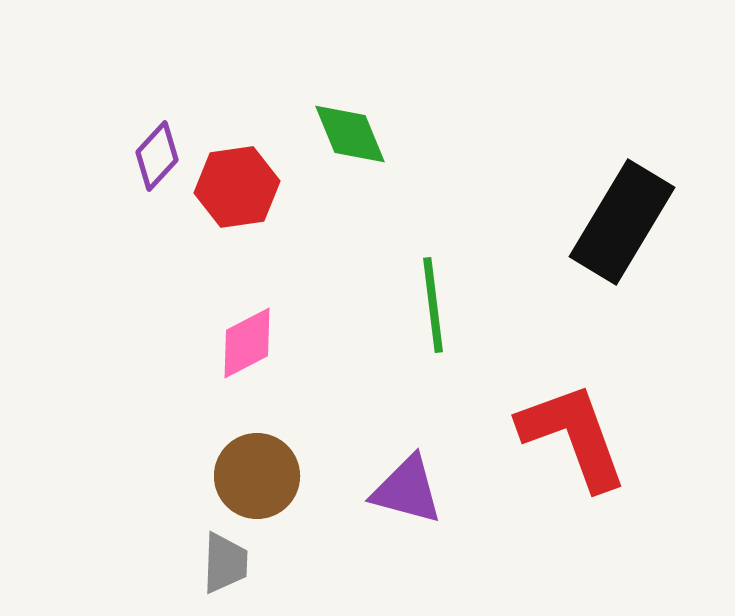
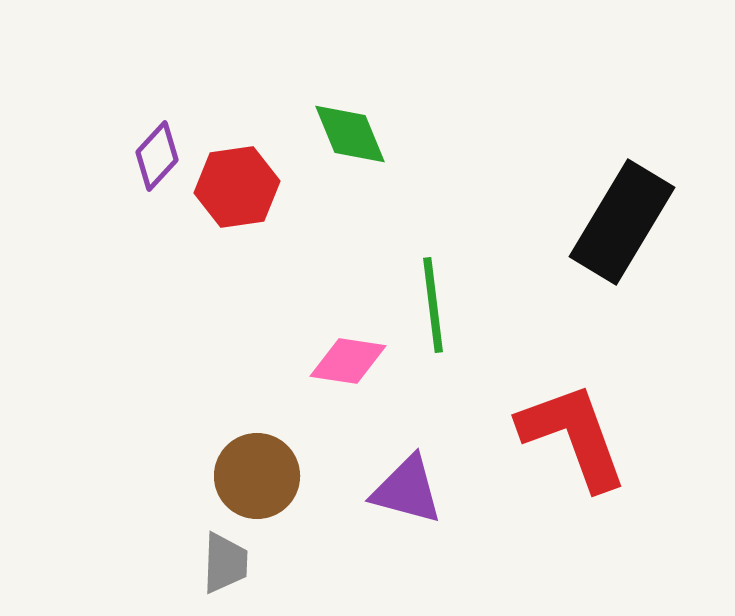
pink diamond: moved 101 px right, 18 px down; rotated 36 degrees clockwise
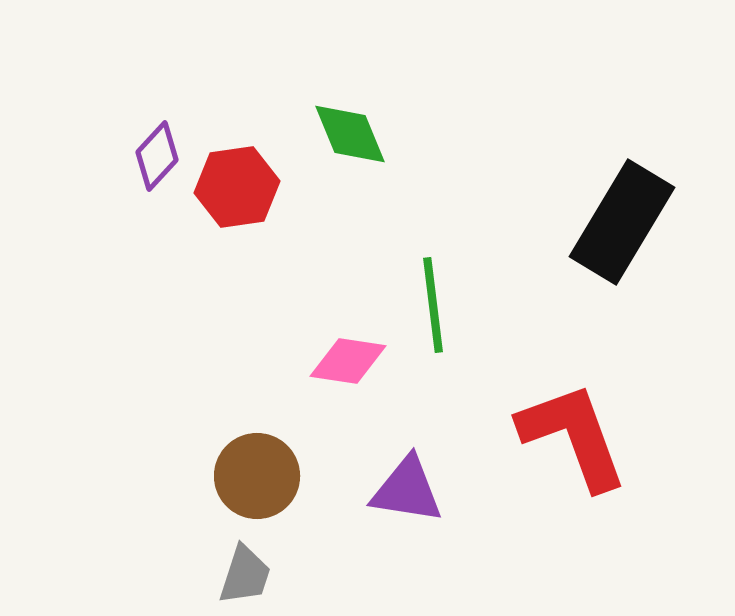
purple triangle: rotated 6 degrees counterclockwise
gray trapezoid: moved 20 px right, 12 px down; rotated 16 degrees clockwise
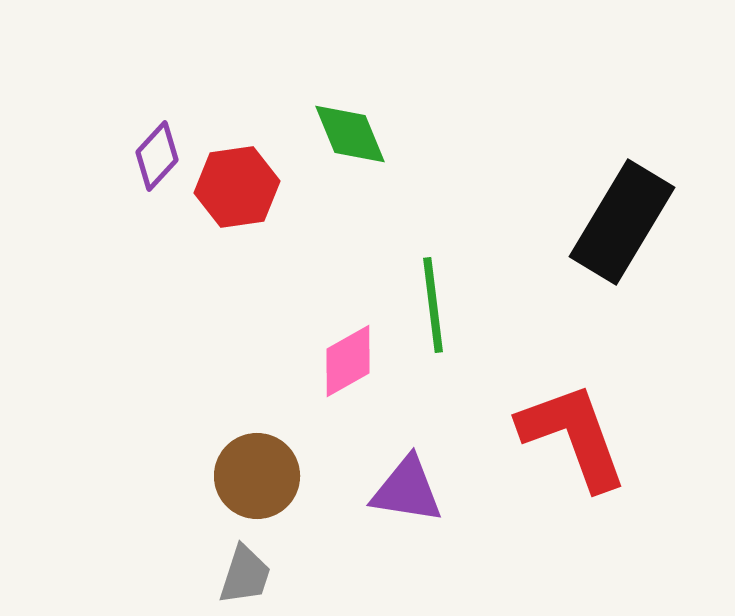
pink diamond: rotated 38 degrees counterclockwise
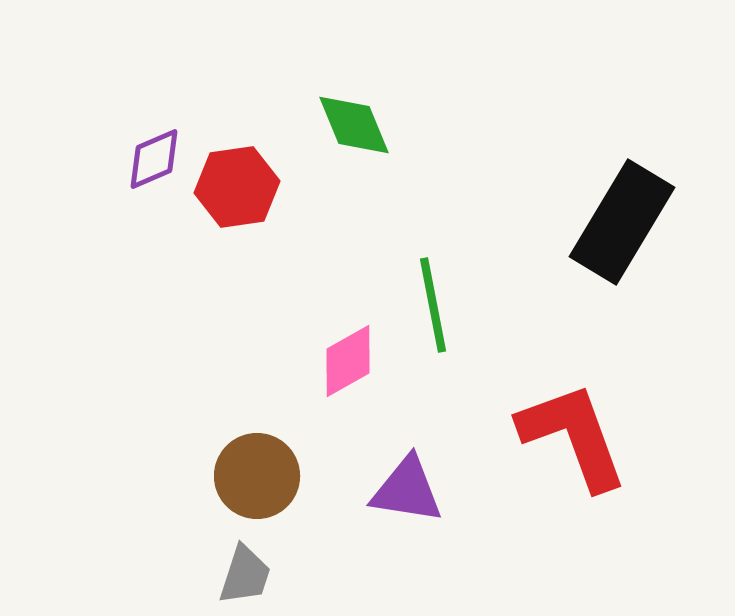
green diamond: moved 4 px right, 9 px up
purple diamond: moved 3 px left, 3 px down; rotated 24 degrees clockwise
green line: rotated 4 degrees counterclockwise
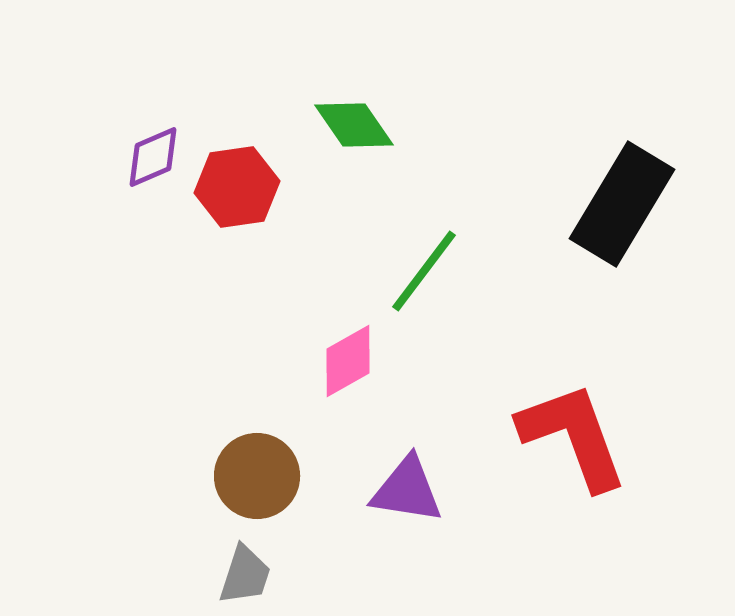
green diamond: rotated 12 degrees counterclockwise
purple diamond: moved 1 px left, 2 px up
black rectangle: moved 18 px up
green line: moved 9 px left, 34 px up; rotated 48 degrees clockwise
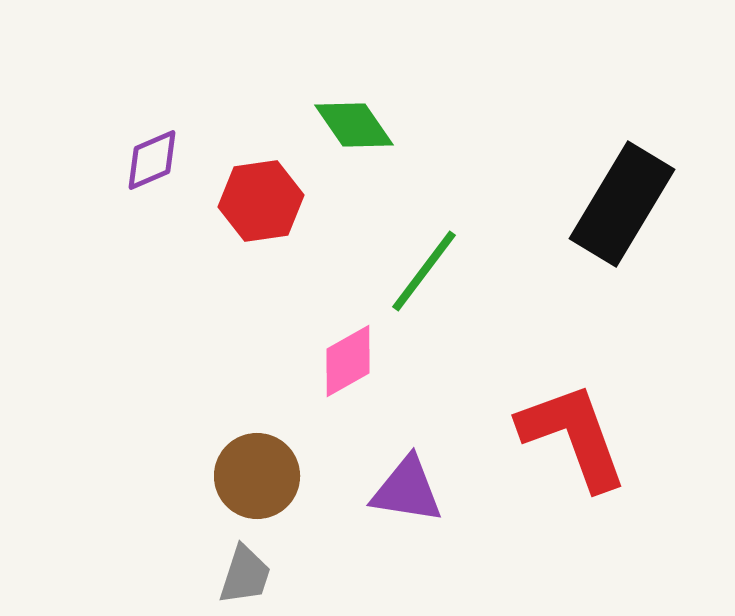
purple diamond: moved 1 px left, 3 px down
red hexagon: moved 24 px right, 14 px down
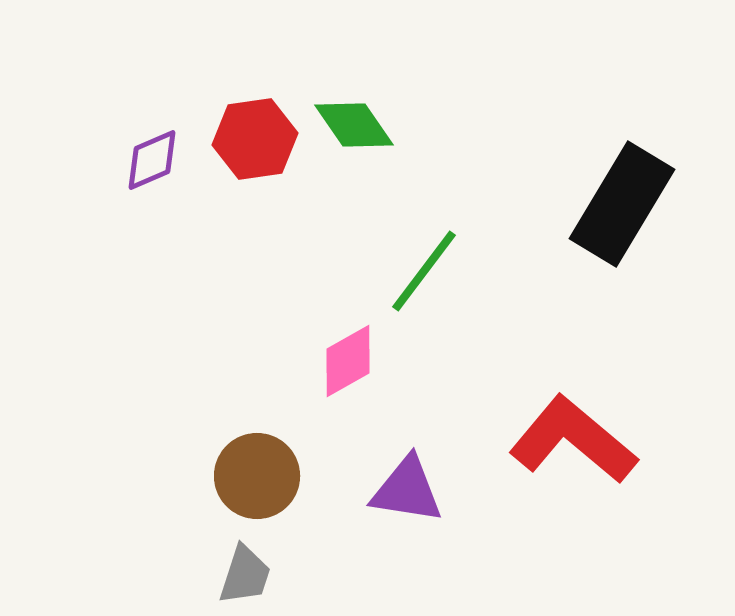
red hexagon: moved 6 px left, 62 px up
red L-shape: moved 4 px down; rotated 30 degrees counterclockwise
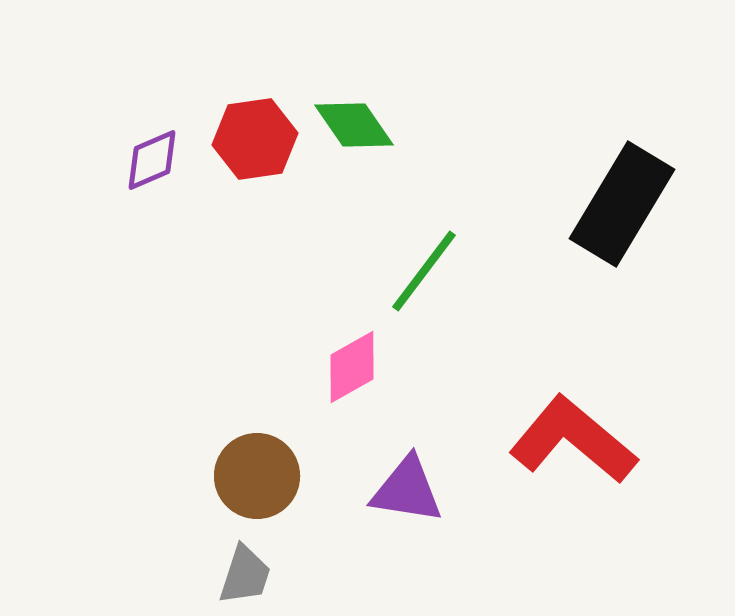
pink diamond: moved 4 px right, 6 px down
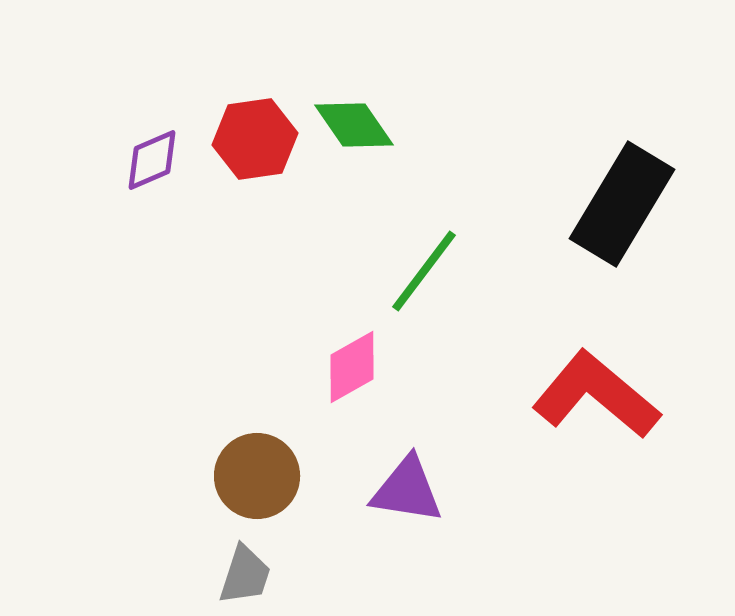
red L-shape: moved 23 px right, 45 px up
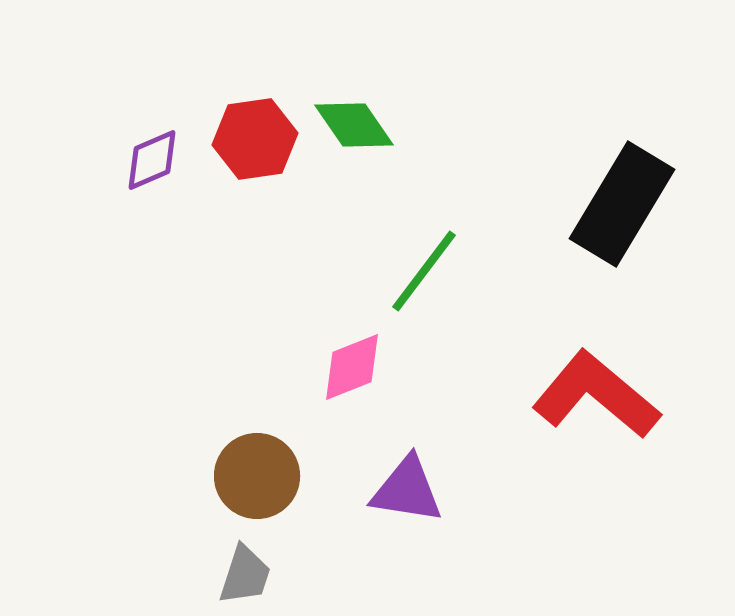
pink diamond: rotated 8 degrees clockwise
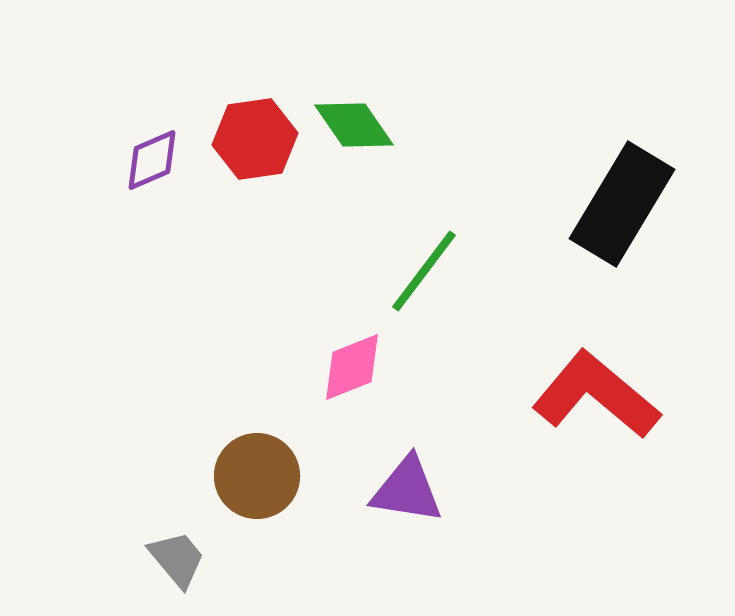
gray trapezoid: moved 68 px left, 16 px up; rotated 58 degrees counterclockwise
